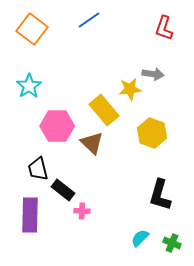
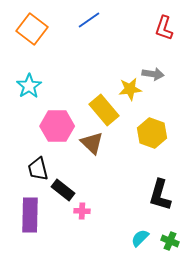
green cross: moved 2 px left, 2 px up
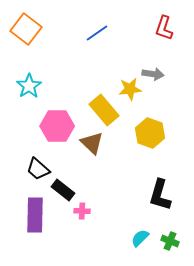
blue line: moved 8 px right, 13 px down
orange square: moved 6 px left
yellow hexagon: moved 2 px left
black trapezoid: rotated 35 degrees counterclockwise
purple rectangle: moved 5 px right
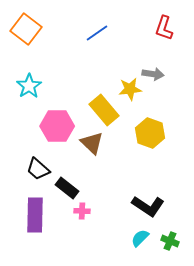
black rectangle: moved 4 px right, 2 px up
black L-shape: moved 12 px left, 11 px down; rotated 72 degrees counterclockwise
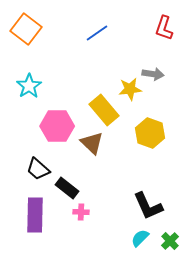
black L-shape: rotated 32 degrees clockwise
pink cross: moved 1 px left, 1 px down
green cross: rotated 24 degrees clockwise
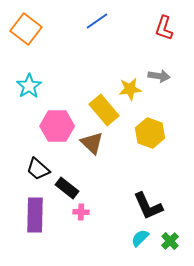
blue line: moved 12 px up
gray arrow: moved 6 px right, 2 px down
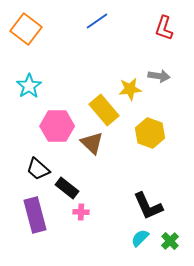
purple rectangle: rotated 16 degrees counterclockwise
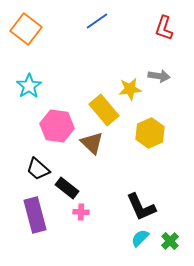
pink hexagon: rotated 8 degrees clockwise
yellow hexagon: rotated 16 degrees clockwise
black L-shape: moved 7 px left, 1 px down
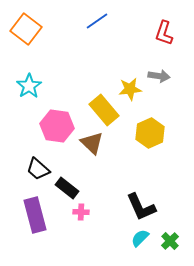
red L-shape: moved 5 px down
